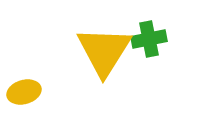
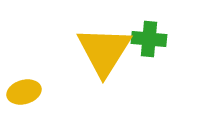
green cross: rotated 16 degrees clockwise
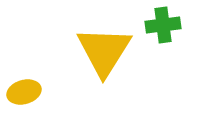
green cross: moved 14 px right, 14 px up; rotated 12 degrees counterclockwise
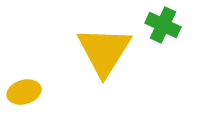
green cross: rotated 32 degrees clockwise
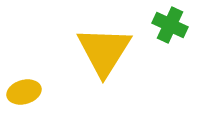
green cross: moved 7 px right
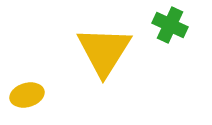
yellow ellipse: moved 3 px right, 3 px down
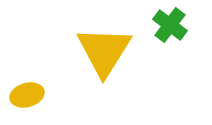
green cross: rotated 12 degrees clockwise
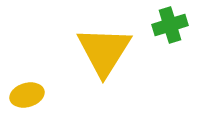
green cross: rotated 36 degrees clockwise
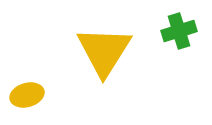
green cross: moved 9 px right, 6 px down
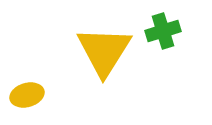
green cross: moved 16 px left
